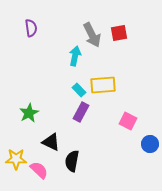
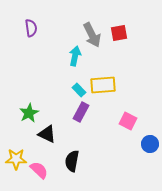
black triangle: moved 4 px left, 8 px up
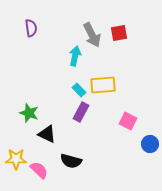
green star: rotated 24 degrees counterclockwise
black semicircle: moved 1 px left; rotated 85 degrees counterclockwise
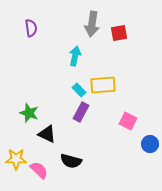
gray arrow: moved 11 px up; rotated 35 degrees clockwise
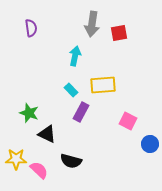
cyan rectangle: moved 8 px left
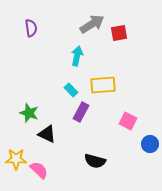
gray arrow: rotated 130 degrees counterclockwise
cyan arrow: moved 2 px right
black semicircle: moved 24 px right
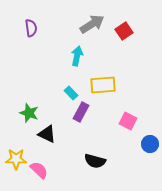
red square: moved 5 px right, 2 px up; rotated 24 degrees counterclockwise
cyan rectangle: moved 3 px down
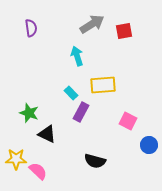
red square: rotated 24 degrees clockwise
cyan arrow: rotated 30 degrees counterclockwise
blue circle: moved 1 px left, 1 px down
pink semicircle: moved 1 px left, 1 px down
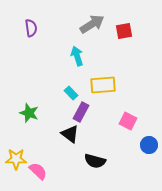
black triangle: moved 23 px right; rotated 12 degrees clockwise
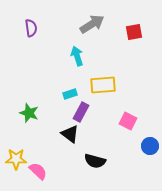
red square: moved 10 px right, 1 px down
cyan rectangle: moved 1 px left, 1 px down; rotated 64 degrees counterclockwise
blue circle: moved 1 px right, 1 px down
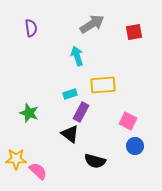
blue circle: moved 15 px left
